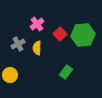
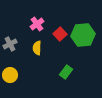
gray cross: moved 8 px left
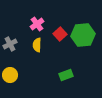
yellow semicircle: moved 3 px up
green rectangle: moved 3 px down; rotated 32 degrees clockwise
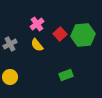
yellow semicircle: rotated 40 degrees counterclockwise
yellow circle: moved 2 px down
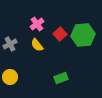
green rectangle: moved 5 px left, 3 px down
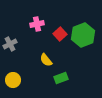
pink cross: rotated 24 degrees clockwise
green hexagon: rotated 15 degrees counterclockwise
yellow semicircle: moved 9 px right, 15 px down
yellow circle: moved 3 px right, 3 px down
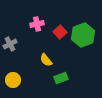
red square: moved 2 px up
